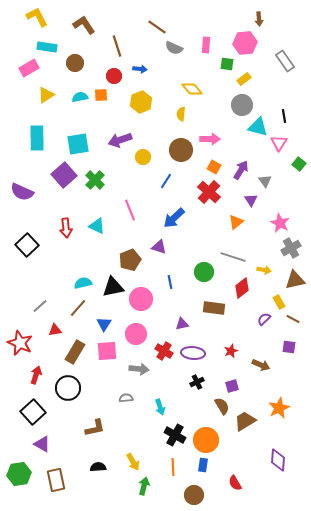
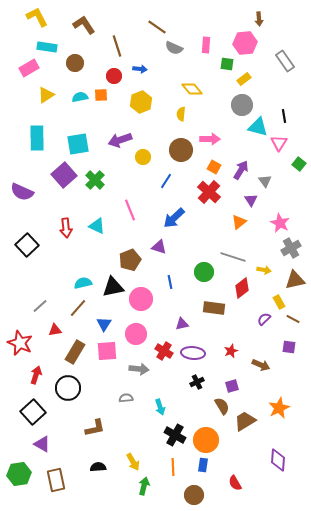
orange triangle at (236, 222): moved 3 px right
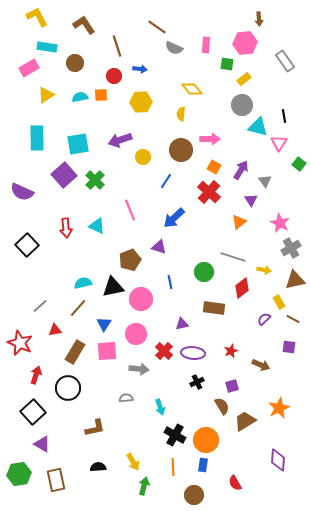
yellow hexagon at (141, 102): rotated 20 degrees clockwise
red cross at (164, 351): rotated 12 degrees clockwise
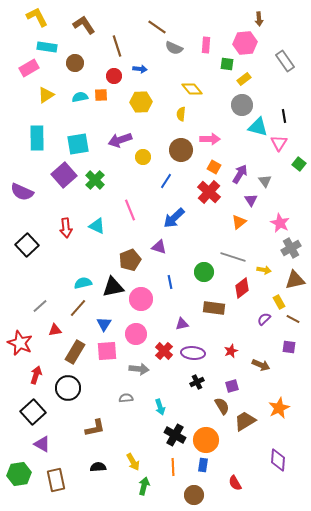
purple arrow at (241, 170): moved 1 px left, 4 px down
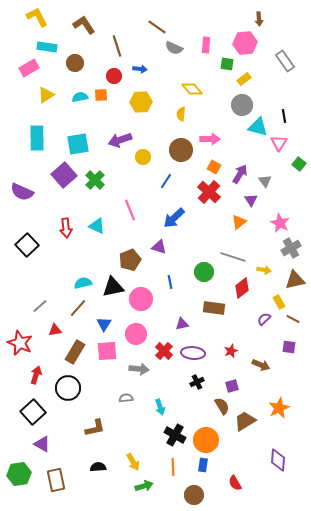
green arrow at (144, 486): rotated 60 degrees clockwise
